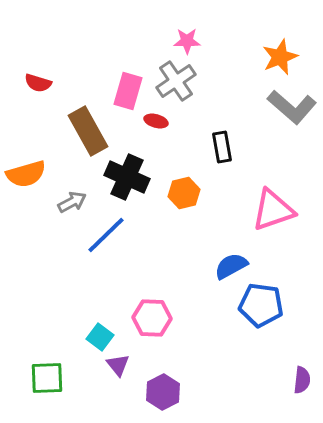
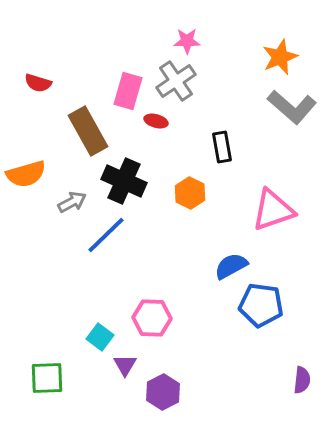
black cross: moved 3 px left, 4 px down
orange hexagon: moved 6 px right; rotated 20 degrees counterclockwise
purple triangle: moved 7 px right; rotated 10 degrees clockwise
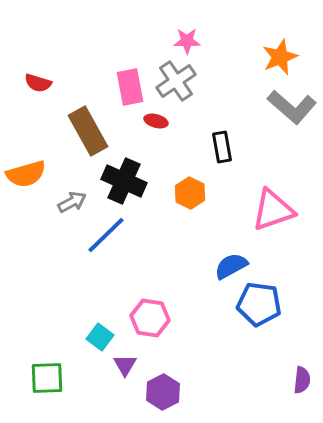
pink rectangle: moved 2 px right, 4 px up; rotated 27 degrees counterclockwise
blue pentagon: moved 2 px left, 1 px up
pink hexagon: moved 2 px left; rotated 6 degrees clockwise
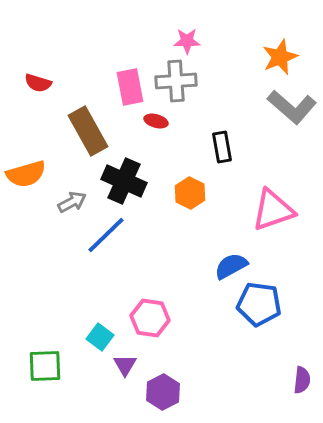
gray cross: rotated 30 degrees clockwise
green square: moved 2 px left, 12 px up
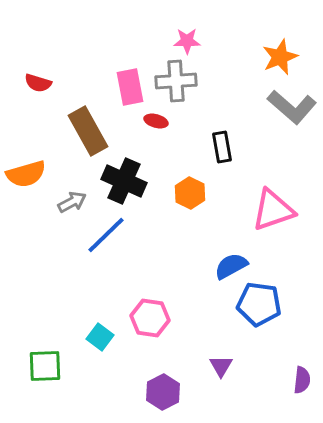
purple triangle: moved 96 px right, 1 px down
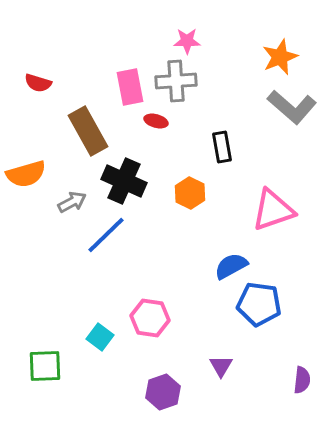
purple hexagon: rotated 8 degrees clockwise
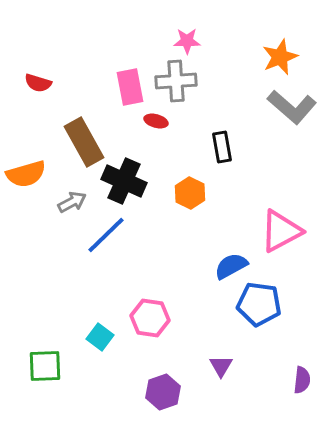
brown rectangle: moved 4 px left, 11 px down
pink triangle: moved 8 px right, 21 px down; rotated 9 degrees counterclockwise
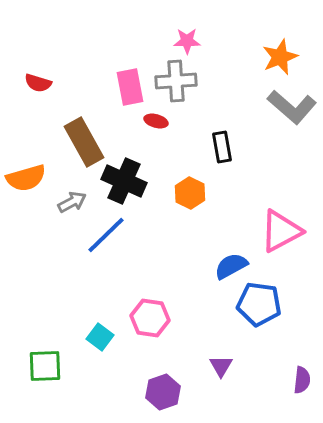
orange semicircle: moved 4 px down
